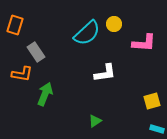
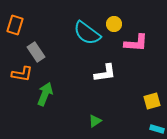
cyan semicircle: rotated 80 degrees clockwise
pink L-shape: moved 8 px left
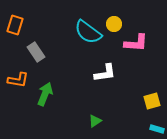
cyan semicircle: moved 1 px right, 1 px up
orange L-shape: moved 4 px left, 6 px down
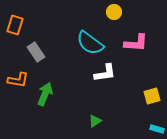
yellow circle: moved 12 px up
cyan semicircle: moved 2 px right, 11 px down
yellow square: moved 5 px up
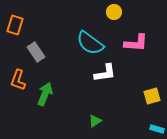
orange L-shape: rotated 100 degrees clockwise
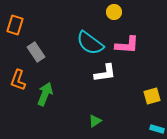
pink L-shape: moved 9 px left, 2 px down
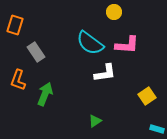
yellow square: moved 5 px left; rotated 18 degrees counterclockwise
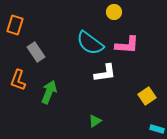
green arrow: moved 4 px right, 2 px up
